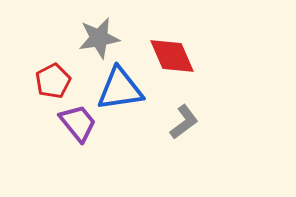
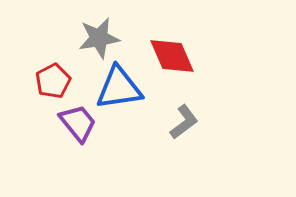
blue triangle: moved 1 px left, 1 px up
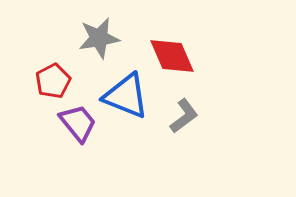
blue triangle: moved 7 px right, 8 px down; rotated 30 degrees clockwise
gray L-shape: moved 6 px up
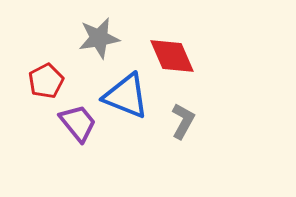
red pentagon: moved 7 px left
gray L-shape: moved 1 px left, 5 px down; rotated 24 degrees counterclockwise
